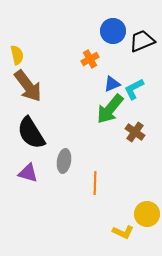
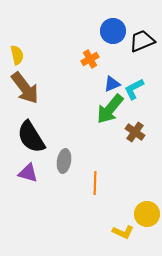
brown arrow: moved 3 px left, 2 px down
black semicircle: moved 4 px down
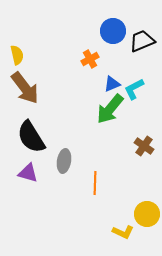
brown cross: moved 9 px right, 14 px down
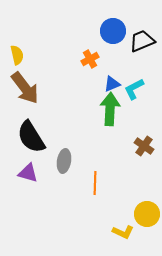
green arrow: rotated 144 degrees clockwise
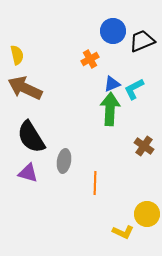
brown arrow: rotated 152 degrees clockwise
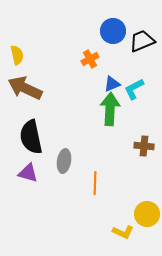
black semicircle: rotated 20 degrees clockwise
brown cross: rotated 30 degrees counterclockwise
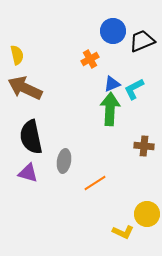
orange line: rotated 55 degrees clockwise
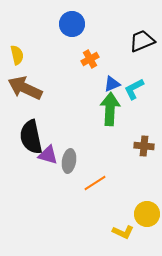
blue circle: moved 41 px left, 7 px up
gray ellipse: moved 5 px right
purple triangle: moved 20 px right, 18 px up
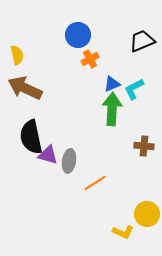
blue circle: moved 6 px right, 11 px down
green arrow: moved 2 px right
